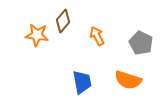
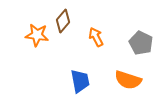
orange arrow: moved 1 px left, 1 px down
blue trapezoid: moved 2 px left, 1 px up
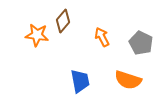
orange arrow: moved 6 px right
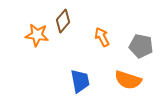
gray pentagon: moved 3 px down; rotated 15 degrees counterclockwise
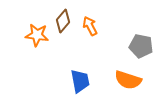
orange arrow: moved 12 px left, 11 px up
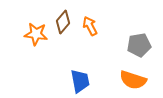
brown diamond: moved 1 px down
orange star: moved 1 px left, 1 px up
gray pentagon: moved 2 px left, 1 px up; rotated 20 degrees counterclockwise
orange semicircle: moved 5 px right
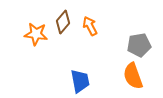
orange semicircle: moved 4 px up; rotated 52 degrees clockwise
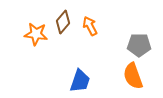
gray pentagon: rotated 10 degrees clockwise
blue trapezoid: rotated 30 degrees clockwise
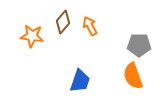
orange star: moved 4 px left, 2 px down
